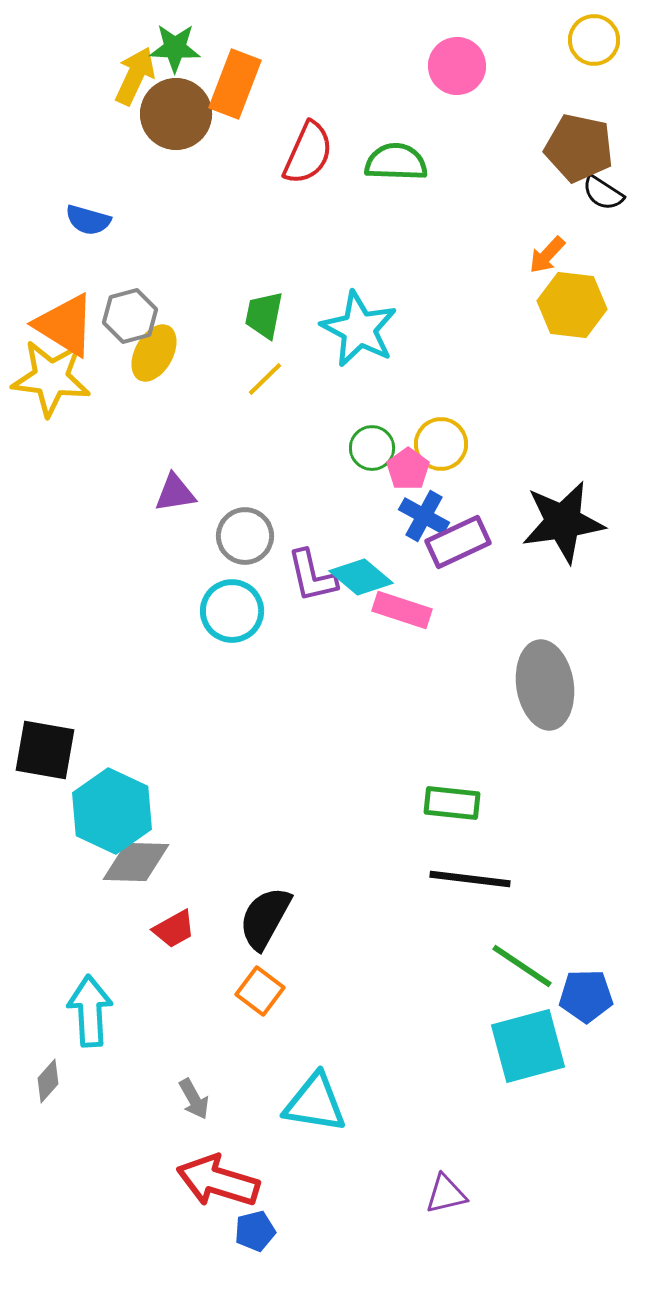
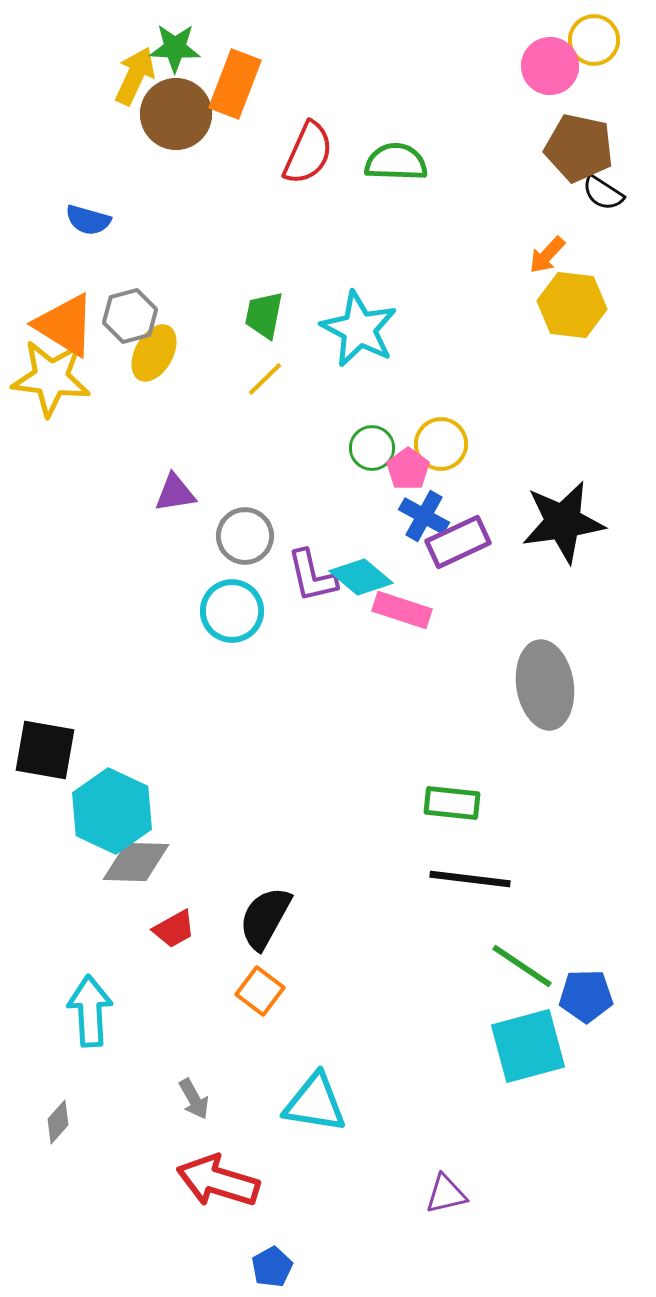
pink circle at (457, 66): moved 93 px right
gray diamond at (48, 1081): moved 10 px right, 41 px down
blue pentagon at (255, 1231): moved 17 px right, 36 px down; rotated 15 degrees counterclockwise
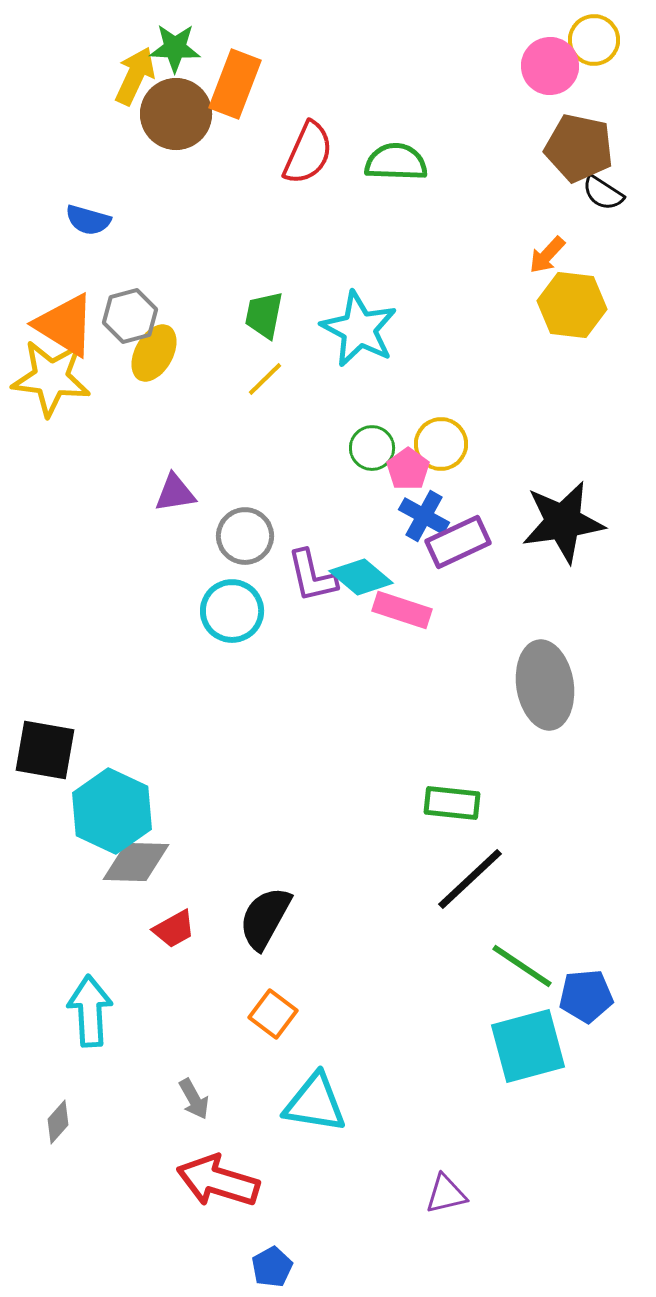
black line at (470, 879): rotated 50 degrees counterclockwise
orange square at (260, 991): moved 13 px right, 23 px down
blue pentagon at (586, 996): rotated 4 degrees counterclockwise
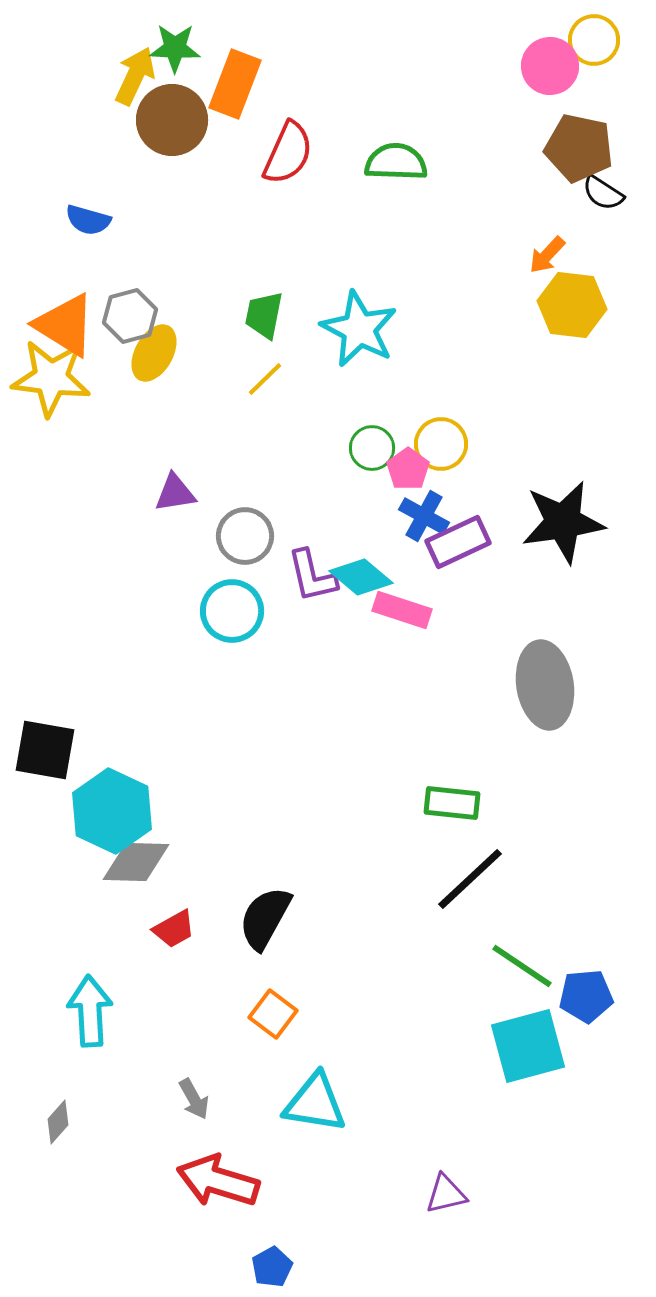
brown circle at (176, 114): moved 4 px left, 6 px down
red semicircle at (308, 153): moved 20 px left
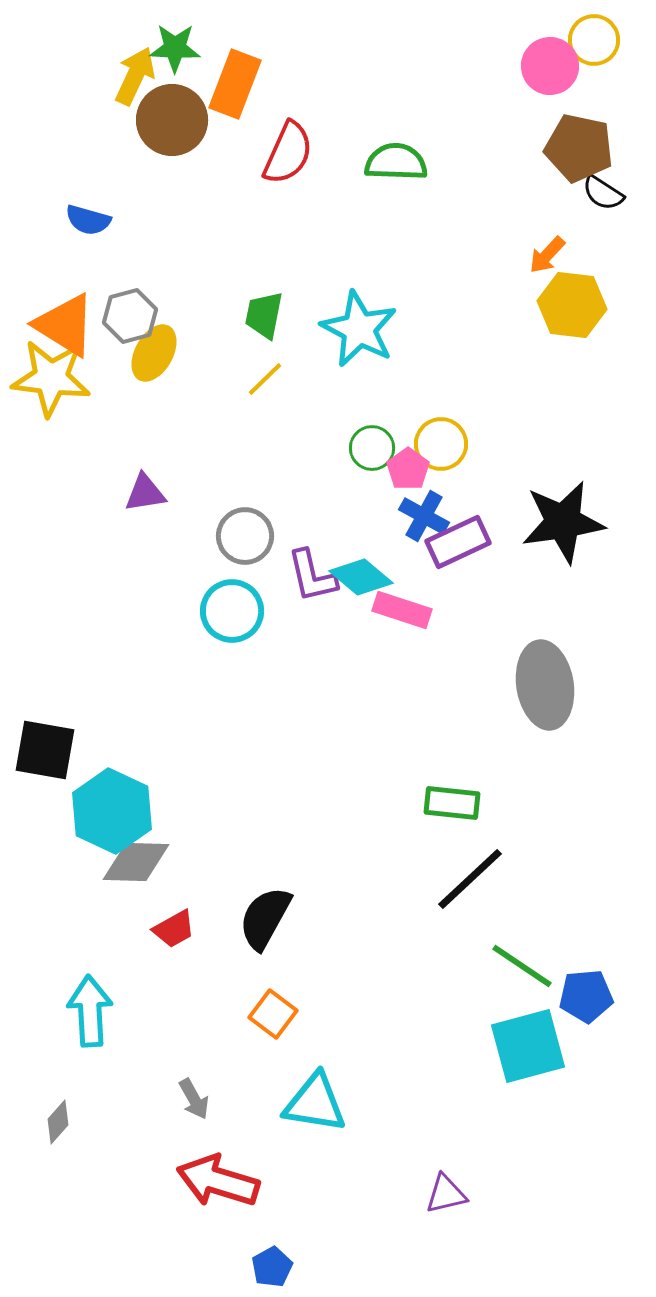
purple triangle at (175, 493): moved 30 px left
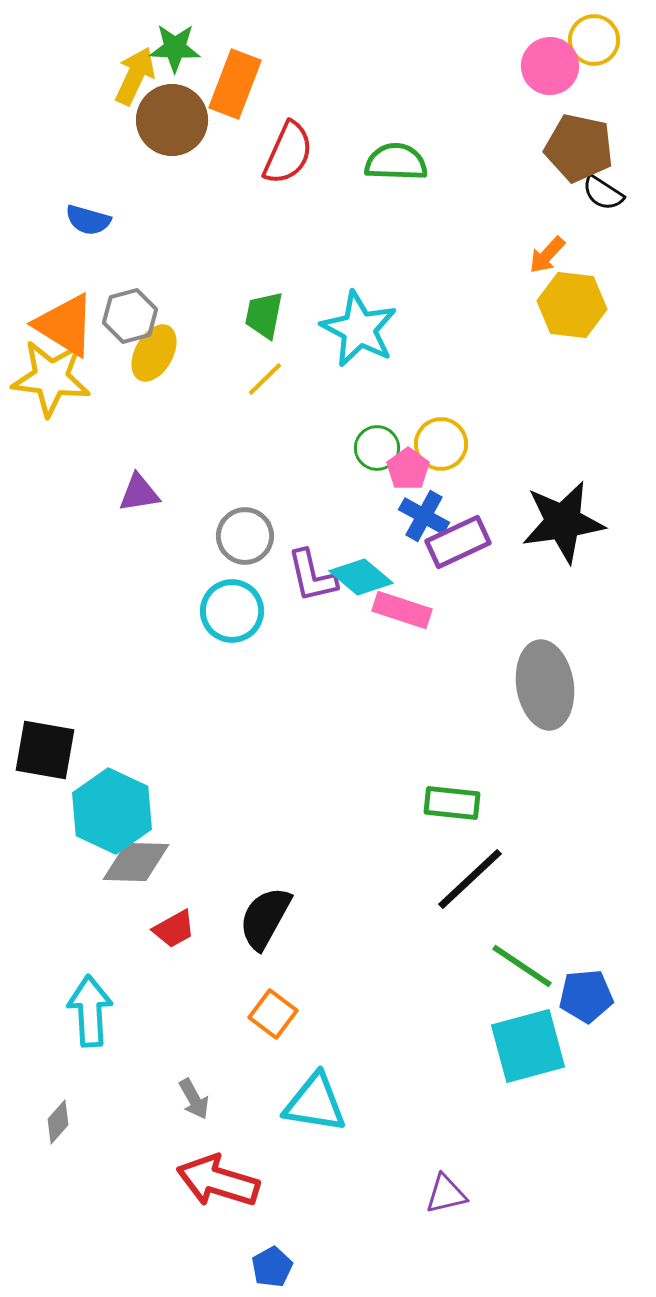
green circle at (372, 448): moved 5 px right
purple triangle at (145, 493): moved 6 px left
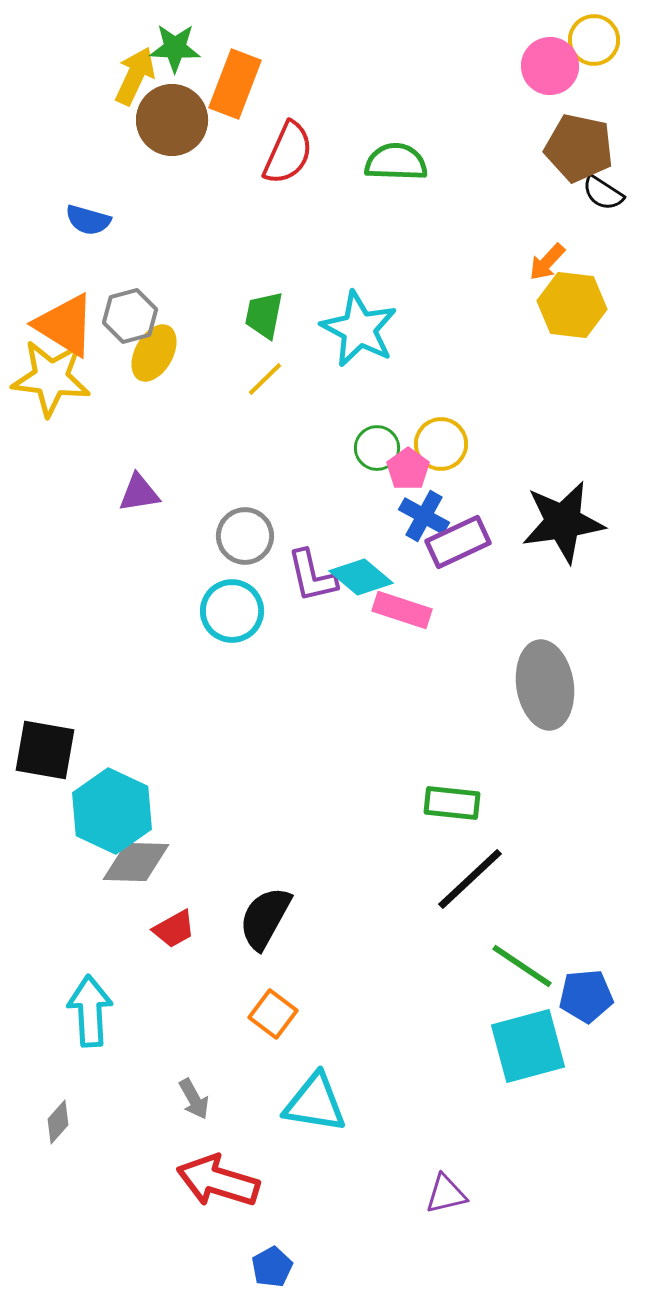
orange arrow at (547, 255): moved 7 px down
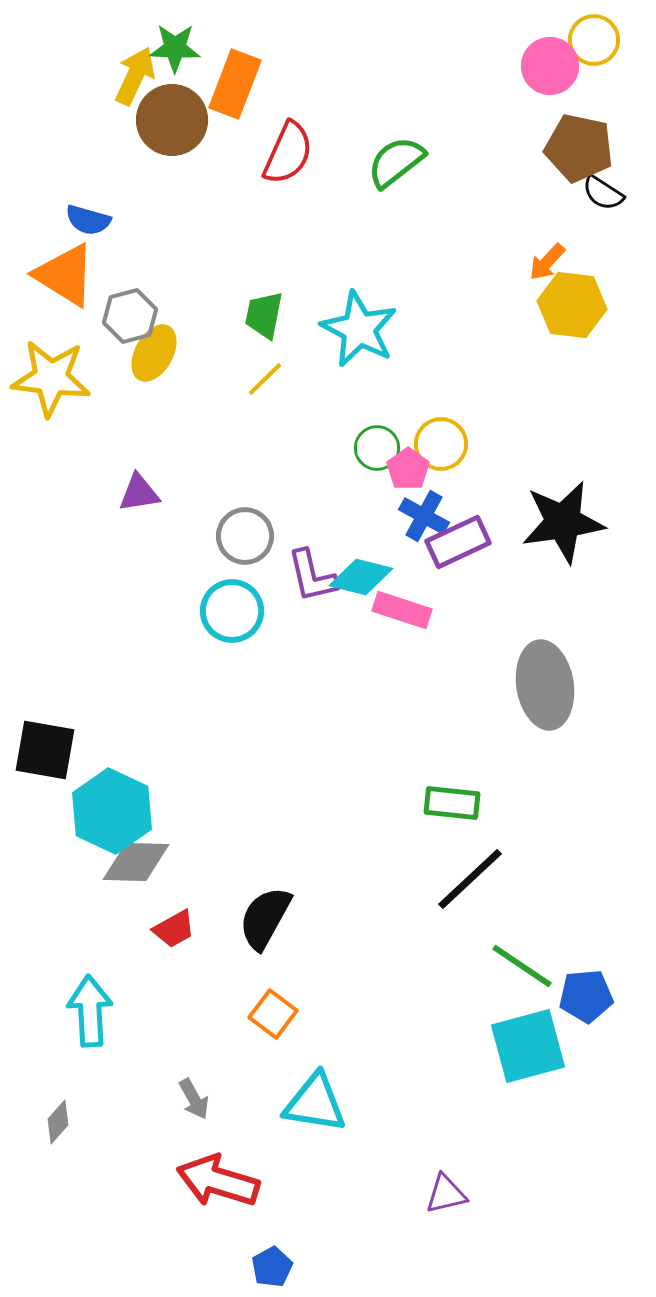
green semicircle at (396, 162): rotated 40 degrees counterclockwise
orange triangle at (65, 325): moved 50 px up
cyan diamond at (361, 577): rotated 26 degrees counterclockwise
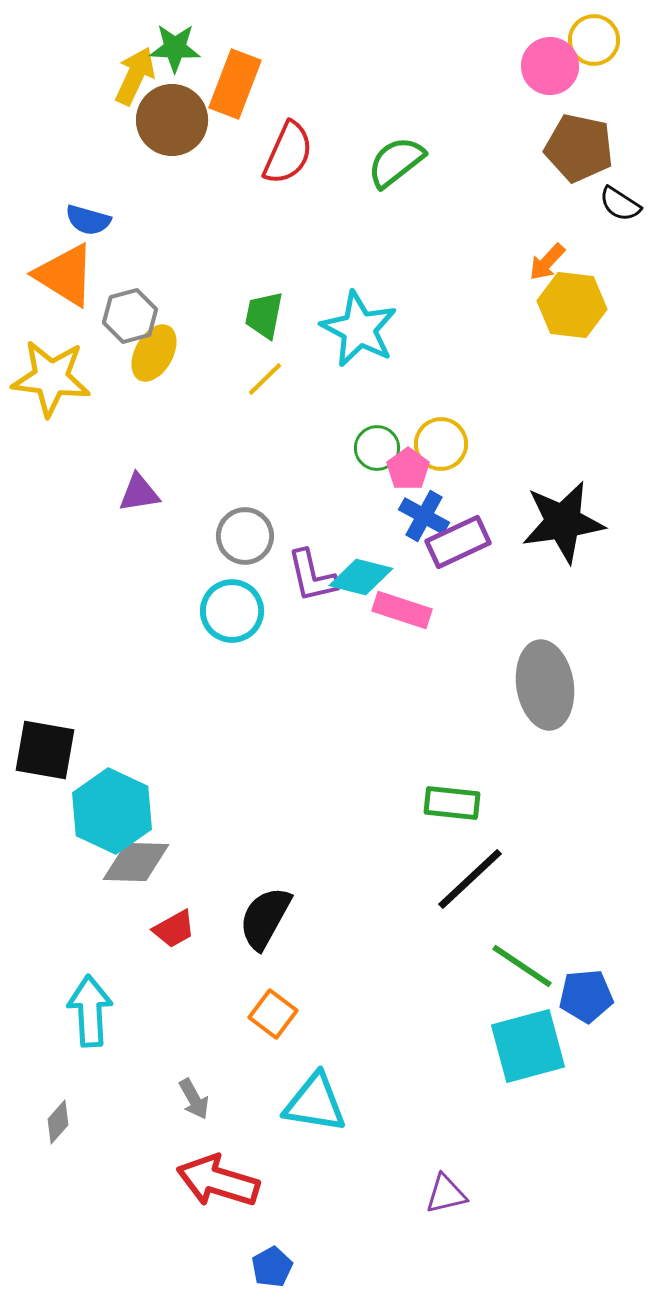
black semicircle at (603, 193): moved 17 px right, 11 px down
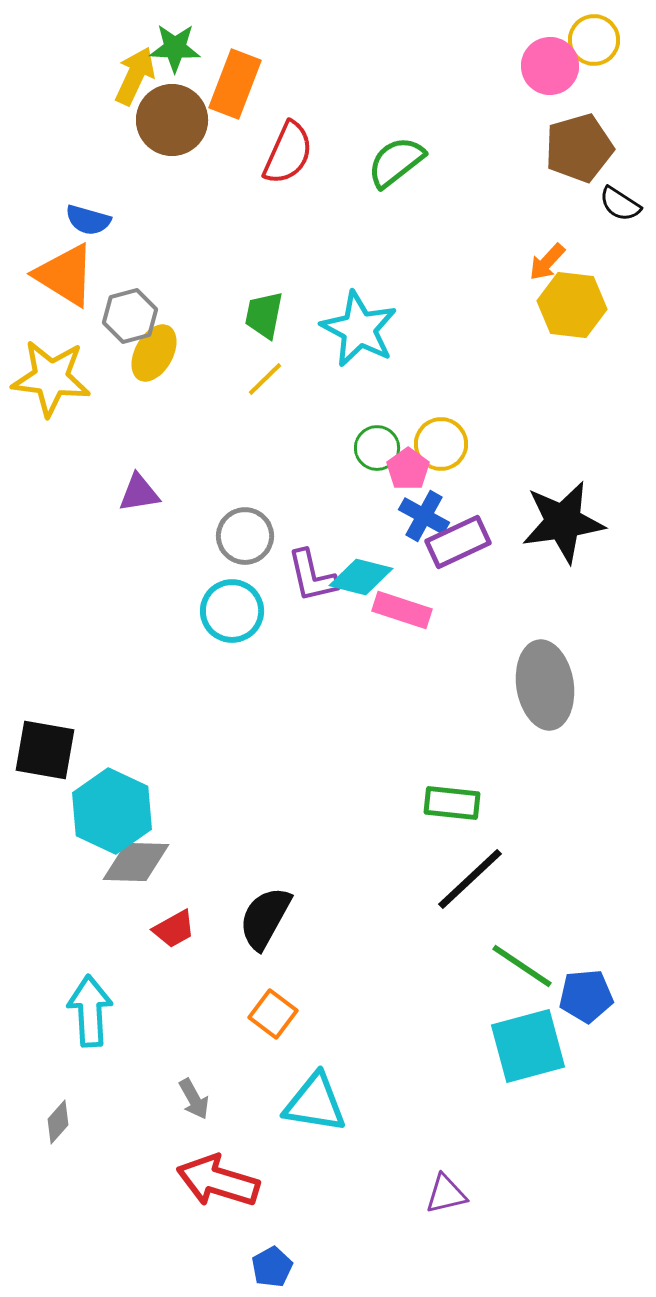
brown pentagon at (579, 148): rotated 28 degrees counterclockwise
